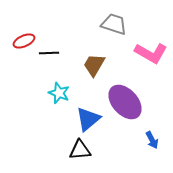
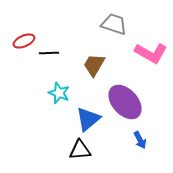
blue arrow: moved 12 px left
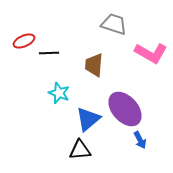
brown trapezoid: rotated 25 degrees counterclockwise
purple ellipse: moved 7 px down
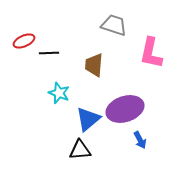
gray trapezoid: moved 1 px down
pink L-shape: rotated 72 degrees clockwise
purple ellipse: rotated 66 degrees counterclockwise
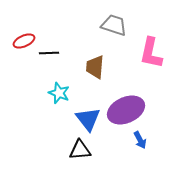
brown trapezoid: moved 1 px right, 2 px down
purple ellipse: moved 1 px right, 1 px down; rotated 6 degrees counterclockwise
blue triangle: rotated 28 degrees counterclockwise
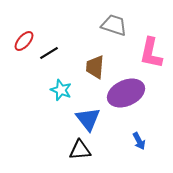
red ellipse: rotated 25 degrees counterclockwise
black line: rotated 30 degrees counterclockwise
cyan star: moved 2 px right, 3 px up
purple ellipse: moved 17 px up
blue arrow: moved 1 px left, 1 px down
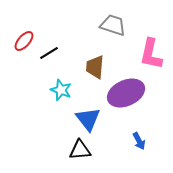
gray trapezoid: moved 1 px left
pink L-shape: moved 1 px down
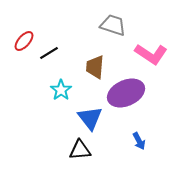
pink L-shape: rotated 68 degrees counterclockwise
cyan star: rotated 15 degrees clockwise
blue triangle: moved 2 px right, 1 px up
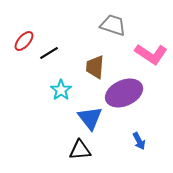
purple ellipse: moved 2 px left
